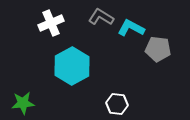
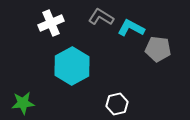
white hexagon: rotated 20 degrees counterclockwise
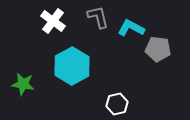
gray L-shape: moved 3 px left; rotated 45 degrees clockwise
white cross: moved 2 px right, 2 px up; rotated 30 degrees counterclockwise
green star: moved 19 px up; rotated 15 degrees clockwise
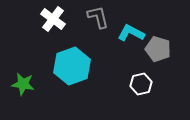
white cross: moved 2 px up
cyan L-shape: moved 5 px down
gray pentagon: rotated 10 degrees clockwise
cyan hexagon: rotated 9 degrees clockwise
white hexagon: moved 24 px right, 20 px up
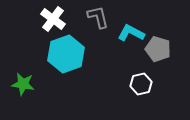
cyan hexagon: moved 6 px left, 12 px up
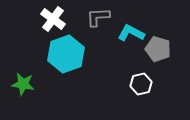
gray L-shape: rotated 80 degrees counterclockwise
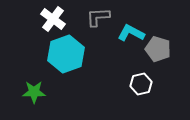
green star: moved 11 px right, 8 px down; rotated 10 degrees counterclockwise
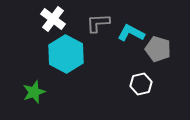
gray L-shape: moved 6 px down
cyan hexagon: rotated 12 degrees counterclockwise
green star: rotated 20 degrees counterclockwise
